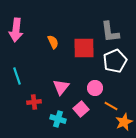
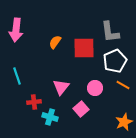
orange semicircle: moved 2 px right; rotated 120 degrees counterclockwise
orange line: moved 12 px right, 21 px up
cyan cross: moved 8 px left, 2 px up
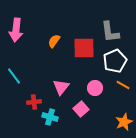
orange semicircle: moved 1 px left, 1 px up
cyan line: moved 3 px left; rotated 18 degrees counterclockwise
